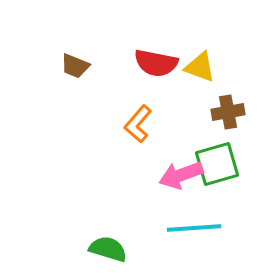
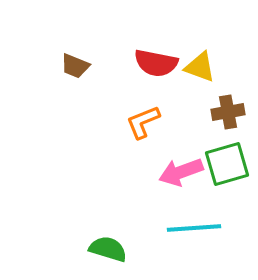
orange L-shape: moved 5 px right, 2 px up; rotated 27 degrees clockwise
green square: moved 10 px right
pink arrow: moved 3 px up
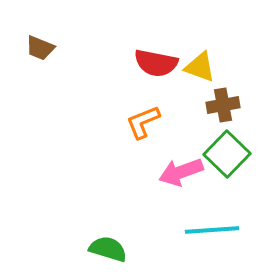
brown trapezoid: moved 35 px left, 18 px up
brown cross: moved 5 px left, 7 px up
green square: moved 10 px up; rotated 30 degrees counterclockwise
cyan line: moved 18 px right, 2 px down
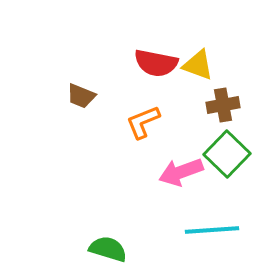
brown trapezoid: moved 41 px right, 48 px down
yellow triangle: moved 2 px left, 2 px up
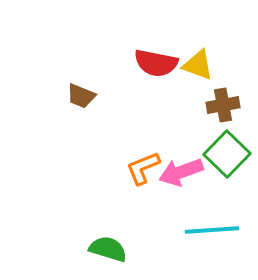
orange L-shape: moved 46 px down
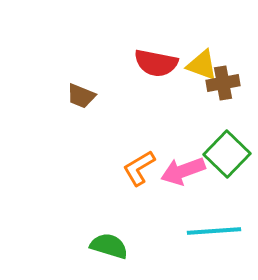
yellow triangle: moved 4 px right
brown cross: moved 22 px up
orange L-shape: moved 4 px left; rotated 9 degrees counterclockwise
pink arrow: moved 2 px right, 1 px up
cyan line: moved 2 px right, 1 px down
green semicircle: moved 1 px right, 3 px up
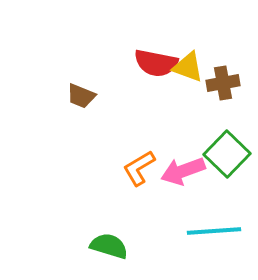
yellow triangle: moved 14 px left, 2 px down
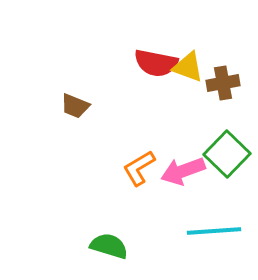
brown trapezoid: moved 6 px left, 10 px down
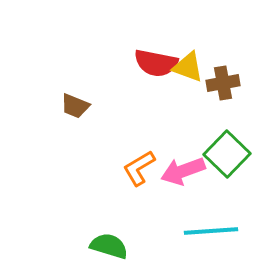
cyan line: moved 3 px left
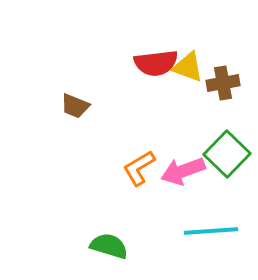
red semicircle: rotated 18 degrees counterclockwise
